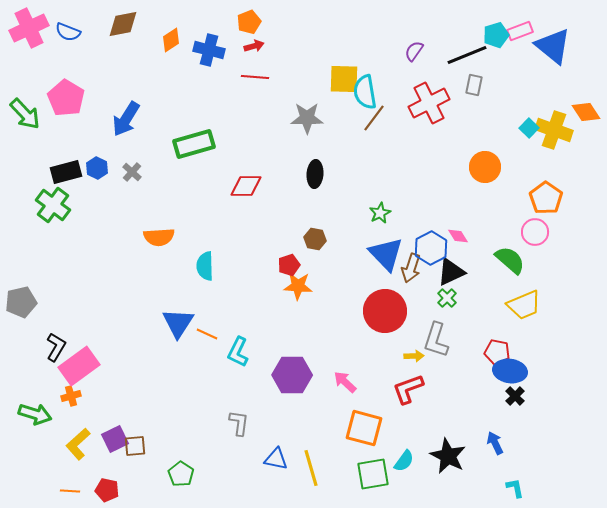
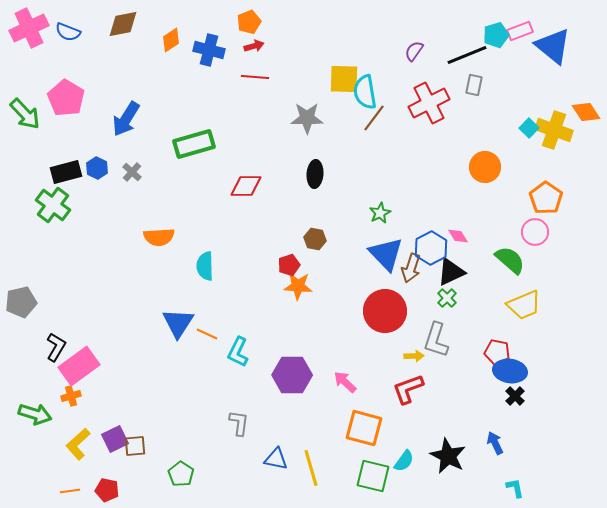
green square at (373, 474): moved 2 px down; rotated 24 degrees clockwise
orange line at (70, 491): rotated 12 degrees counterclockwise
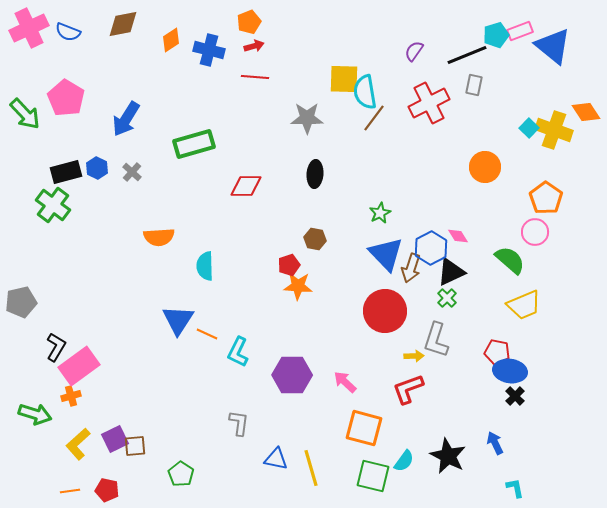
blue triangle at (178, 323): moved 3 px up
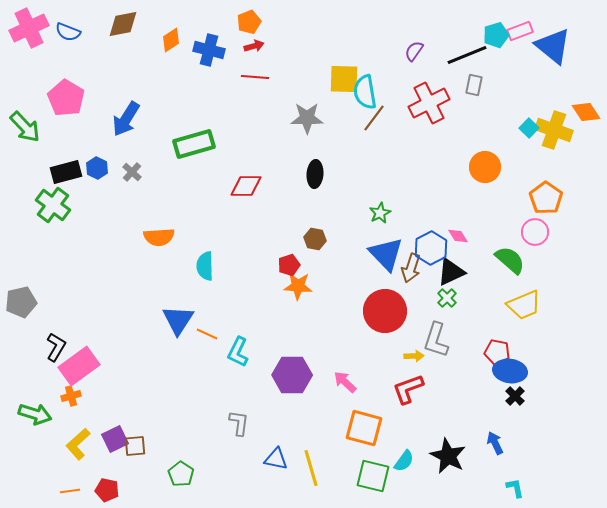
green arrow at (25, 114): moved 13 px down
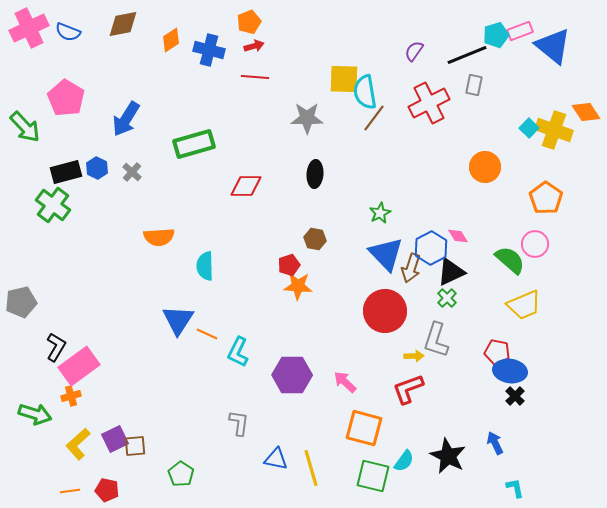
pink circle at (535, 232): moved 12 px down
